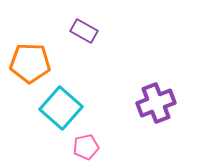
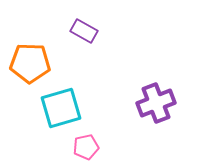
cyan square: rotated 33 degrees clockwise
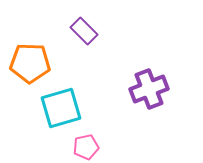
purple rectangle: rotated 16 degrees clockwise
purple cross: moved 7 px left, 14 px up
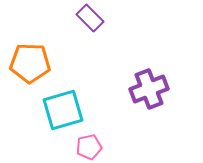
purple rectangle: moved 6 px right, 13 px up
cyan square: moved 2 px right, 2 px down
pink pentagon: moved 3 px right
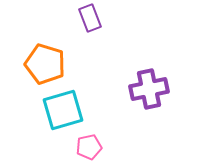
purple rectangle: rotated 24 degrees clockwise
orange pentagon: moved 15 px right, 1 px down; rotated 15 degrees clockwise
purple cross: rotated 9 degrees clockwise
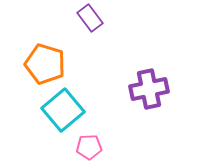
purple rectangle: rotated 16 degrees counterclockwise
cyan square: rotated 24 degrees counterclockwise
pink pentagon: rotated 10 degrees clockwise
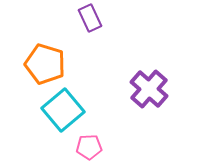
purple rectangle: rotated 12 degrees clockwise
purple cross: rotated 36 degrees counterclockwise
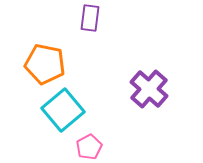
purple rectangle: rotated 32 degrees clockwise
orange pentagon: rotated 6 degrees counterclockwise
pink pentagon: rotated 25 degrees counterclockwise
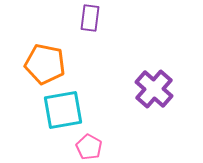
purple cross: moved 5 px right
cyan square: rotated 30 degrees clockwise
pink pentagon: rotated 15 degrees counterclockwise
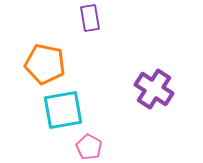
purple rectangle: rotated 16 degrees counterclockwise
purple cross: rotated 9 degrees counterclockwise
